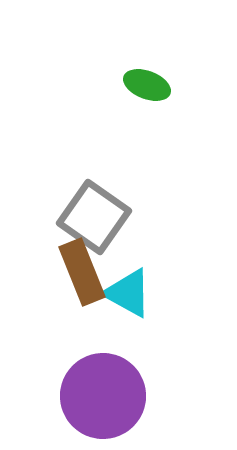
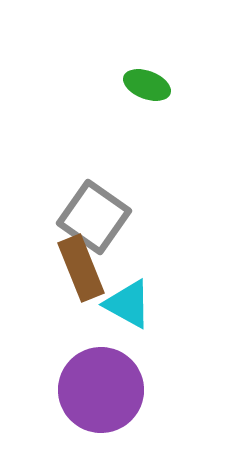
brown rectangle: moved 1 px left, 4 px up
cyan triangle: moved 11 px down
purple circle: moved 2 px left, 6 px up
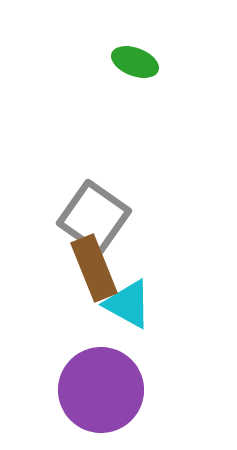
green ellipse: moved 12 px left, 23 px up
brown rectangle: moved 13 px right
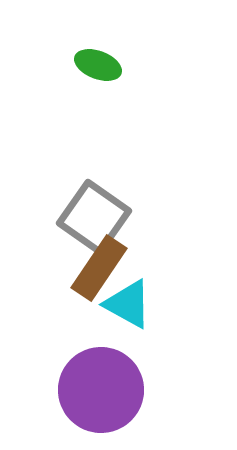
green ellipse: moved 37 px left, 3 px down
brown rectangle: moved 5 px right; rotated 56 degrees clockwise
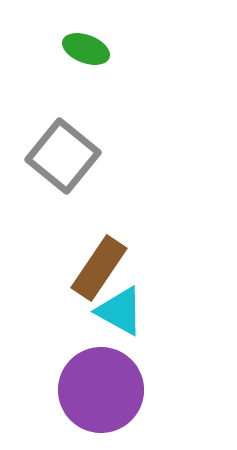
green ellipse: moved 12 px left, 16 px up
gray square: moved 31 px left, 61 px up; rotated 4 degrees clockwise
cyan triangle: moved 8 px left, 7 px down
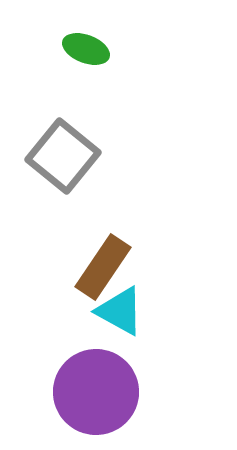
brown rectangle: moved 4 px right, 1 px up
purple circle: moved 5 px left, 2 px down
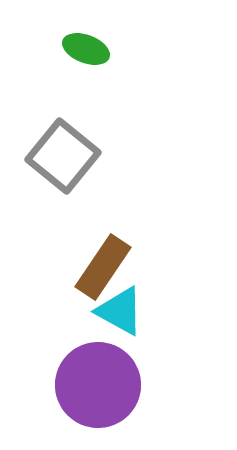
purple circle: moved 2 px right, 7 px up
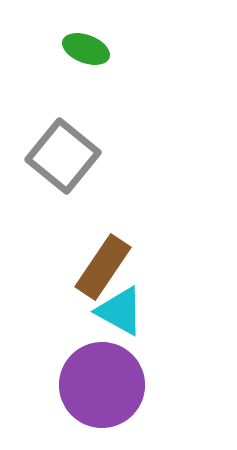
purple circle: moved 4 px right
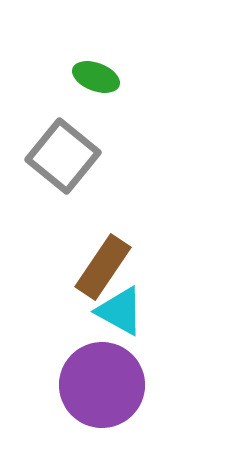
green ellipse: moved 10 px right, 28 px down
